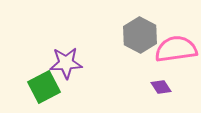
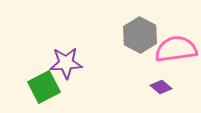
purple diamond: rotated 15 degrees counterclockwise
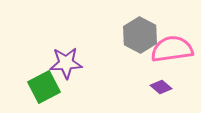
pink semicircle: moved 4 px left
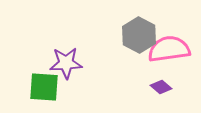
gray hexagon: moved 1 px left
pink semicircle: moved 3 px left
green square: rotated 32 degrees clockwise
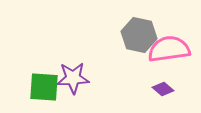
gray hexagon: rotated 16 degrees counterclockwise
purple star: moved 7 px right, 15 px down
purple diamond: moved 2 px right, 2 px down
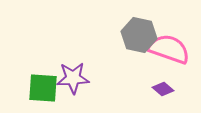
pink semicircle: rotated 27 degrees clockwise
green square: moved 1 px left, 1 px down
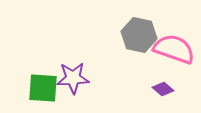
pink semicircle: moved 5 px right
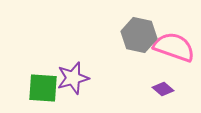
pink semicircle: moved 2 px up
purple star: rotated 12 degrees counterclockwise
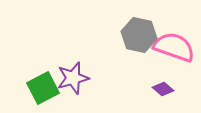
green square: rotated 32 degrees counterclockwise
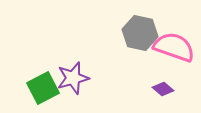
gray hexagon: moved 1 px right, 2 px up
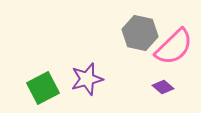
pink semicircle: rotated 117 degrees clockwise
purple star: moved 14 px right, 1 px down
purple diamond: moved 2 px up
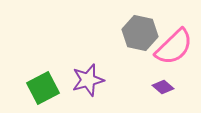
purple star: moved 1 px right, 1 px down
